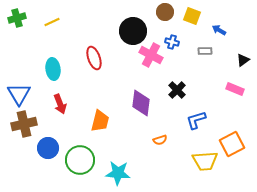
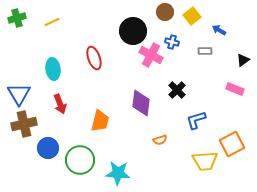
yellow square: rotated 30 degrees clockwise
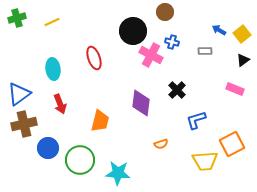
yellow square: moved 50 px right, 18 px down
blue triangle: rotated 25 degrees clockwise
orange semicircle: moved 1 px right, 4 px down
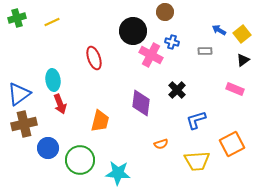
cyan ellipse: moved 11 px down
yellow trapezoid: moved 8 px left
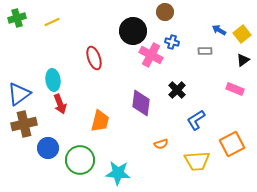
blue L-shape: rotated 15 degrees counterclockwise
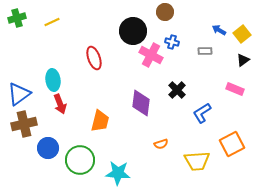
blue L-shape: moved 6 px right, 7 px up
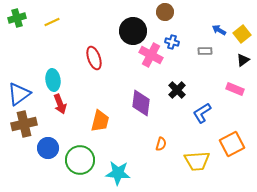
orange semicircle: rotated 56 degrees counterclockwise
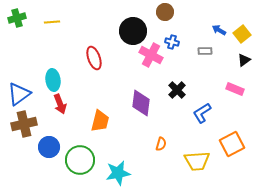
yellow line: rotated 21 degrees clockwise
black triangle: moved 1 px right
blue circle: moved 1 px right, 1 px up
cyan star: rotated 15 degrees counterclockwise
